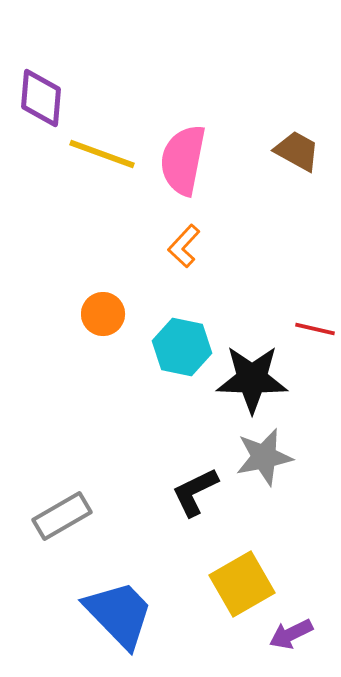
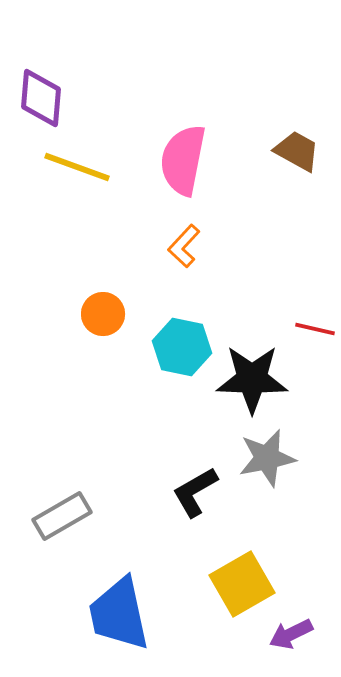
yellow line: moved 25 px left, 13 px down
gray star: moved 3 px right, 1 px down
black L-shape: rotated 4 degrees counterclockwise
blue trapezoid: rotated 148 degrees counterclockwise
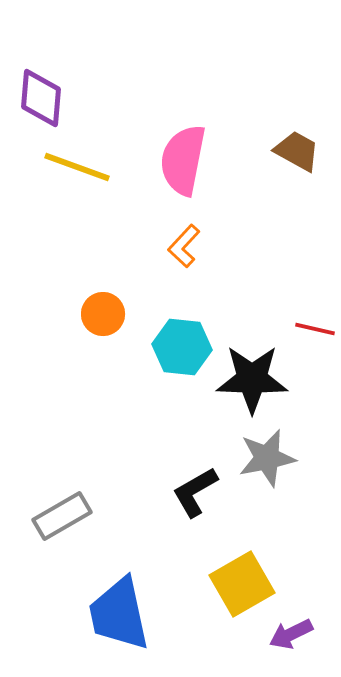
cyan hexagon: rotated 6 degrees counterclockwise
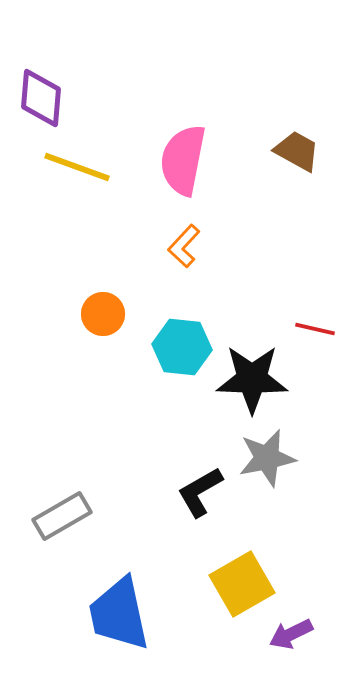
black L-shape: moved 5 px right
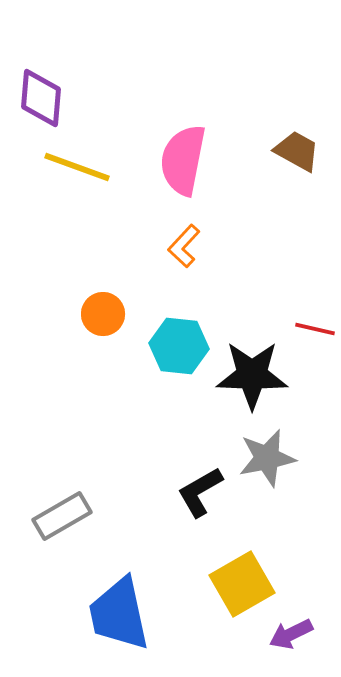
cyan hexagon: moved 3 px left, 1 px up
black star: moved 4 px up
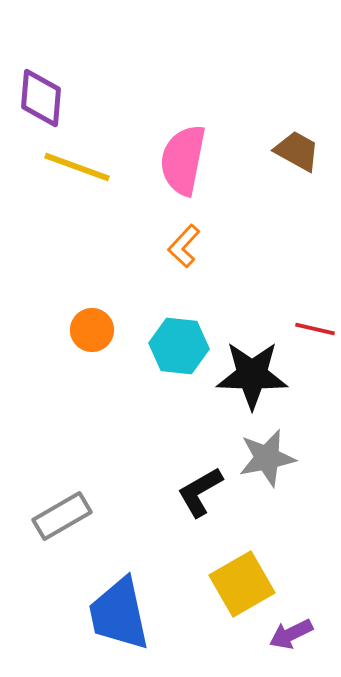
orange circle: moved 11 px left, 16 px down
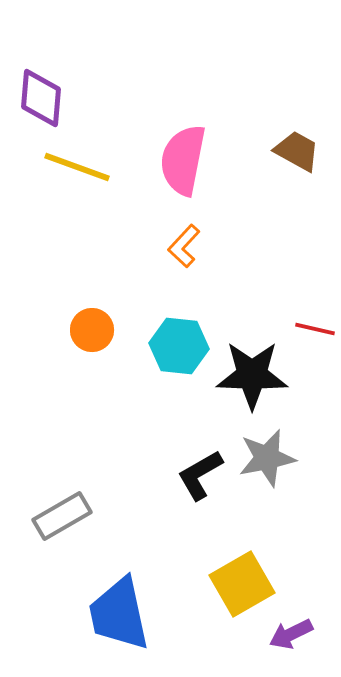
black L-shape: moved 17 px up
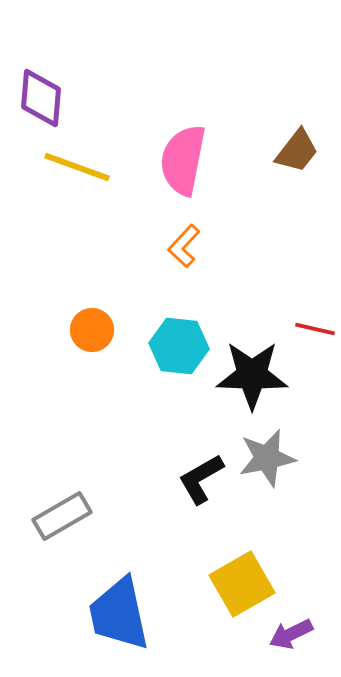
brown trapezoid: rotated 99 degrees clockwise
black L-shape: moved 1 px right, 4 px down
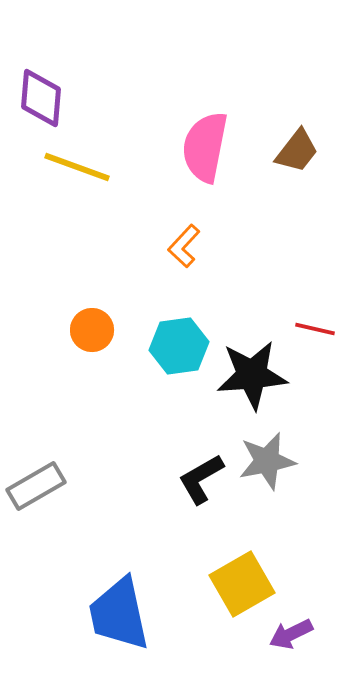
pink semicircle: moved 22 px right, 13 px up
cyan hexagon: rotated 14 degrees counterclockwise
black star: rotated 6 degrees counterclockwise
gray star: moved 3 px down
gray rectangle: moved 26 px left, 30 px up
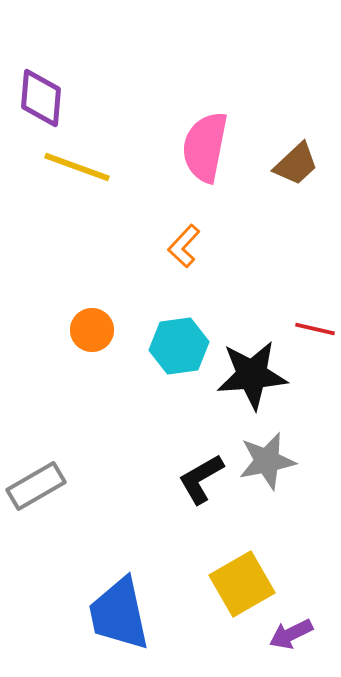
brown trapezoid: moved 1 px left, 13 px down; rotated 9 degrees clockwise
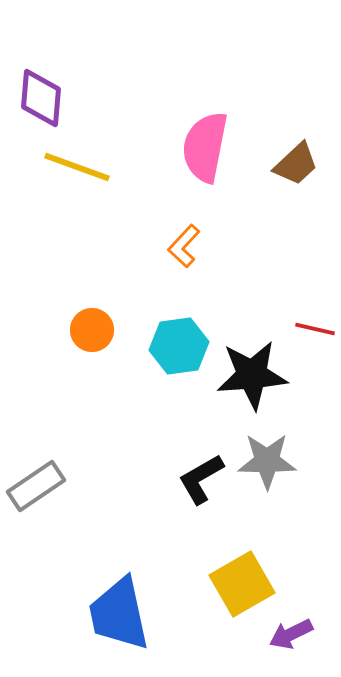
gray star: rotated 12 degrees clockwise
gray rectangle: rotated 4 degrees counterclockwise
